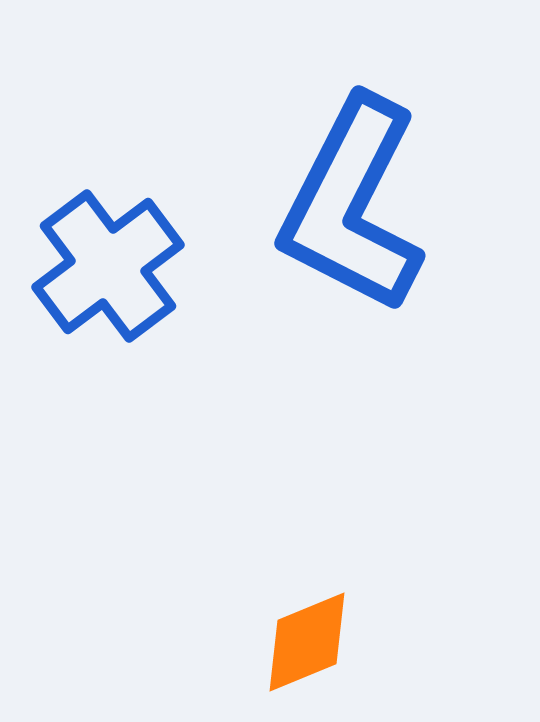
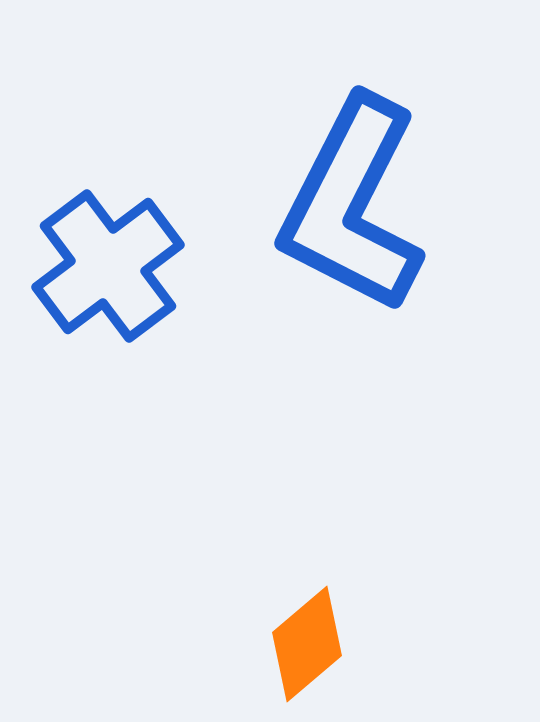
orange diamond: moved 2 px down; rotated 18 degrees counterclockwise
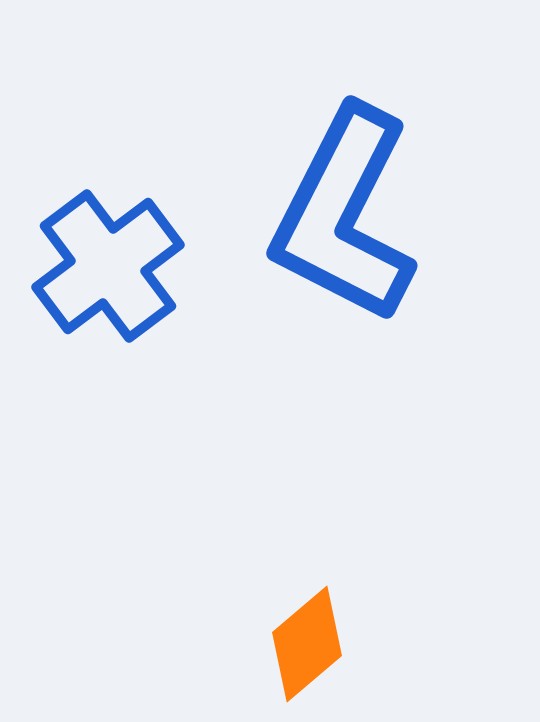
blue L-shape: moved 8 px left, 10 px down
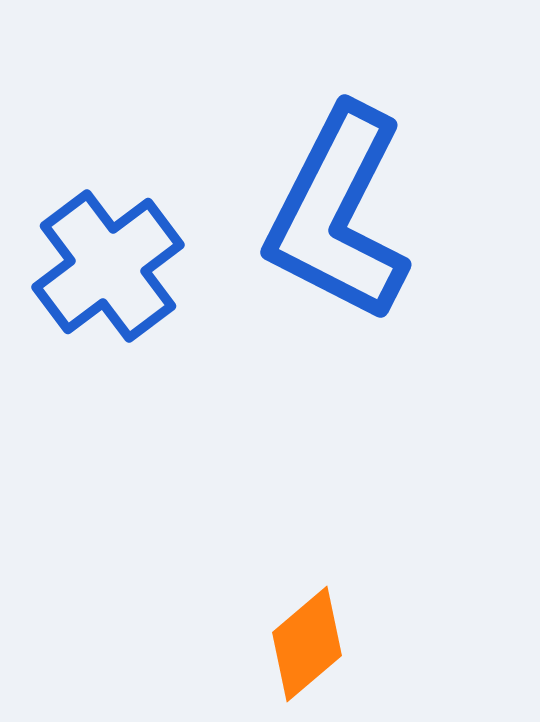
blue L-shape: moved 6 px left, 1 px up
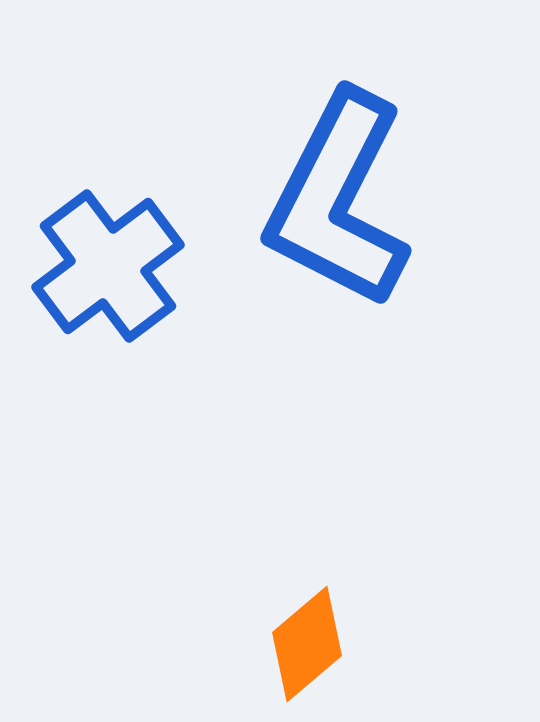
blue L-shape: moved 14 px up
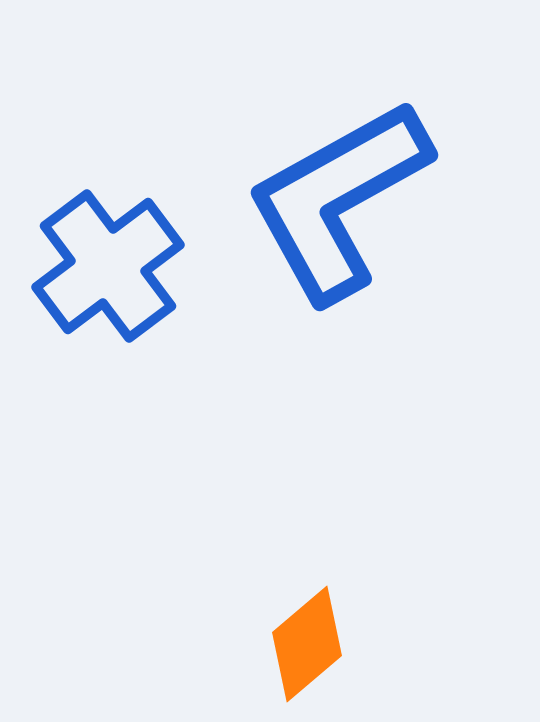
blue L-shape: rotated 34 degrees clockwise
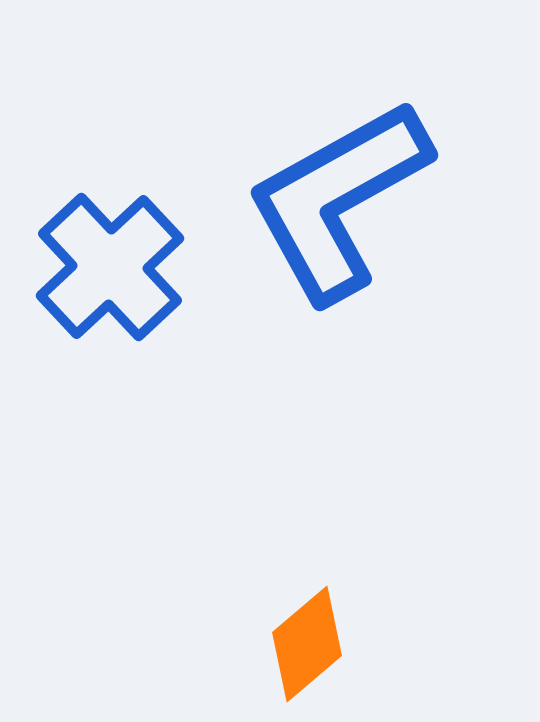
blue cross: moved 2 px right, 1 px down; rotated 6 degrees counterclockwise
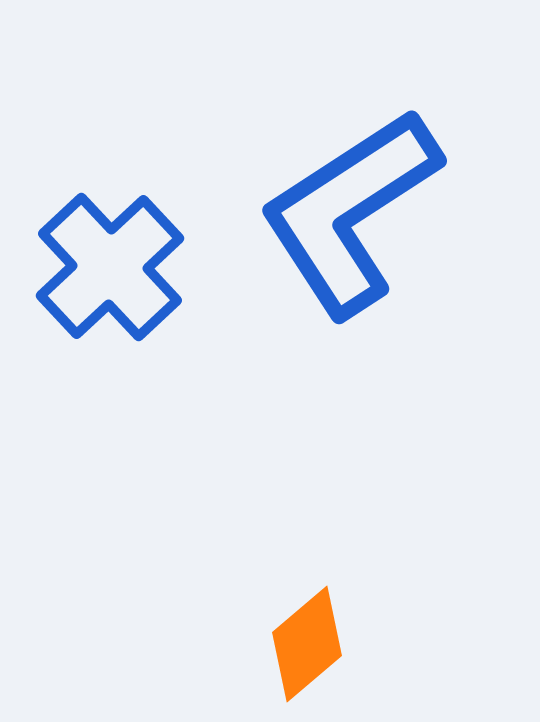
blue L-shape: moved 12 px right, 12 px down; rotated 4 degrees counterclockwise
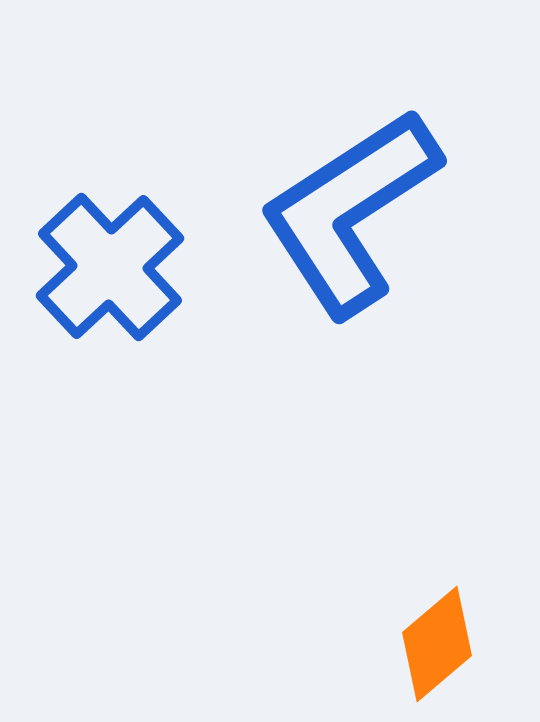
orange diamond: moved 130 px right
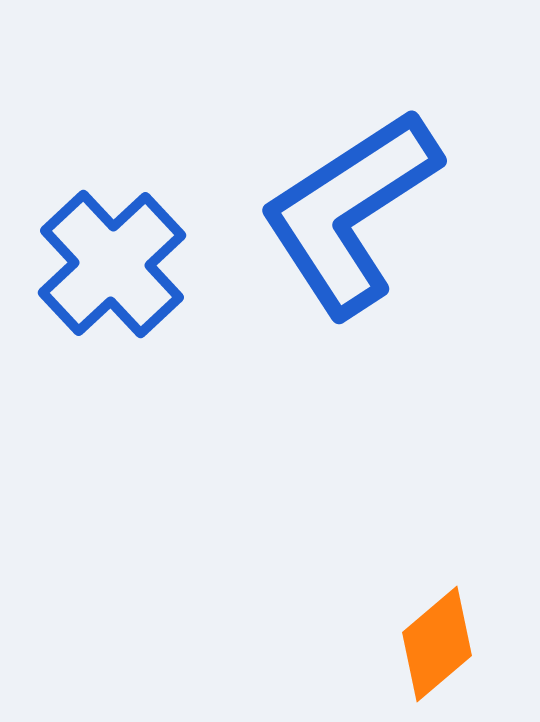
blue cross: moved 2 px right, 3 px up
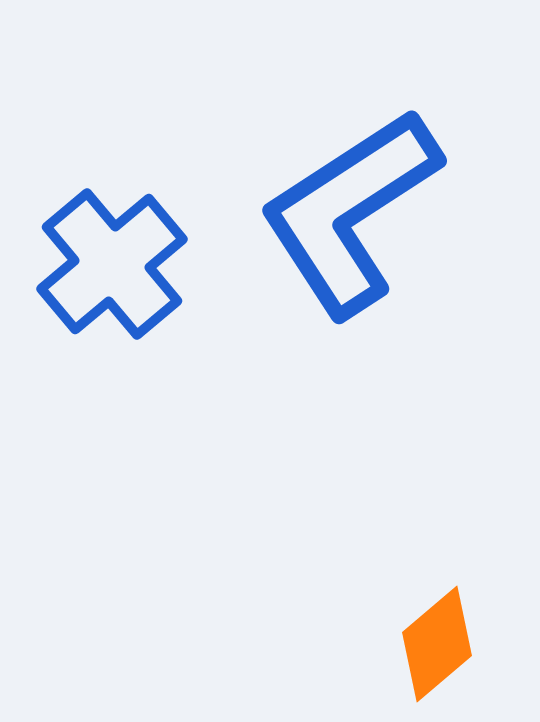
blue cross: rotated 3 degrees clockwise
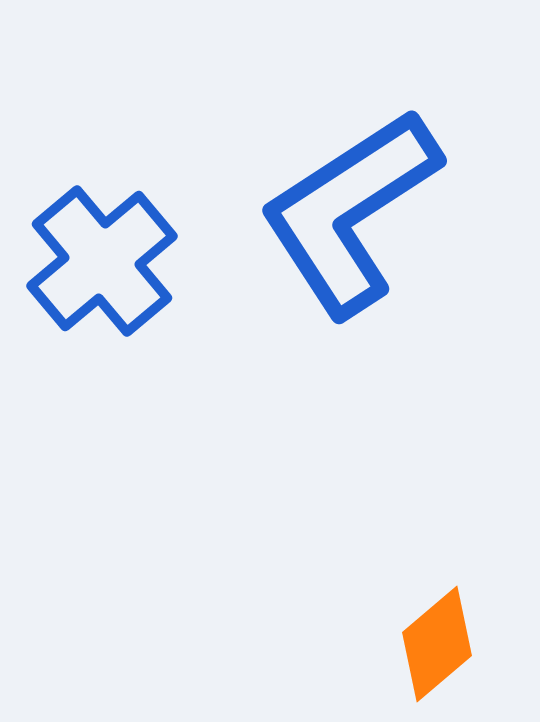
blue cross: moved 10 px left, 3 px up
